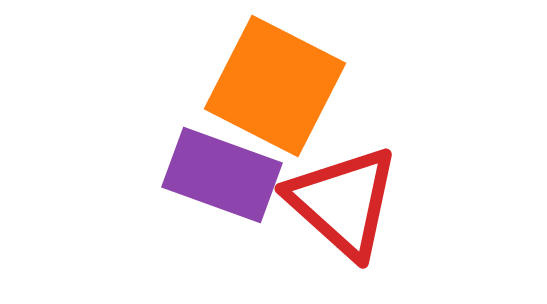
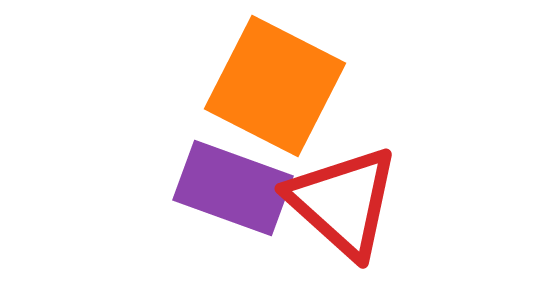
purple rectangle: moved 11 px right, 13 px down
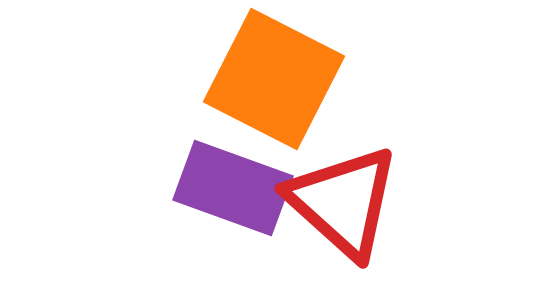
orange square: moved 1 px left, 7 px up
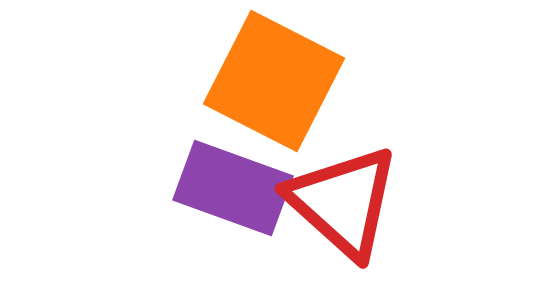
orange square: moved 2 px down
